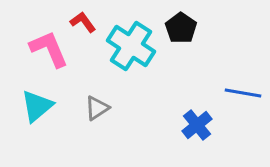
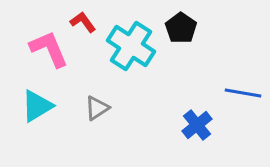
cyan triangle: rotated 9 degrees clockwise
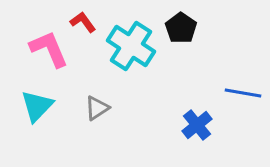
cyan triangle: rotated 15 degrees counterclockwise
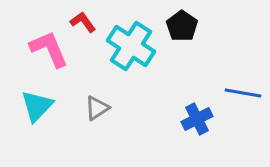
black pentagon: moved 1 px right, 2 px up
blue cross: moved 6 px up; rotated 12 degrees clockwise
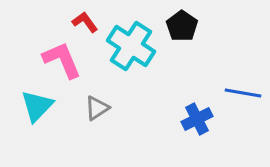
red L-shape: moved 2 px right
pink L-shape: moved 13 px right, 11 px down
